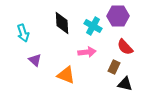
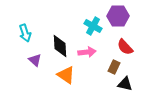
black diamond: moved 2 px left, 23 px down
cyan arrow: moved 2 px right
orange triangle: rotated 12 degrees clockwise
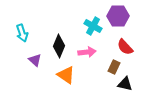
cyan arrow: moved 3 px left
black diamond: moved 1 px left; rotated 25 degrees clockwise
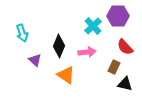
cyan cross: rotated 18 degrees clockwise
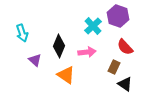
purple hexagon: rotated 20 degrees clockwise
black triangle: rotated 21 degrees clockwise
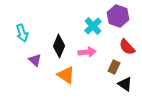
red semicircle: moved 2 px right
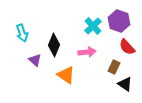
purple hexagon: moved 1 px right, 5 px down
black diamond: moved 5 px left, 1 px up
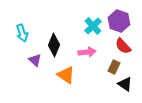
red semicircle: moved 4 px left, 1 px up
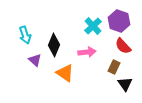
cyan arrow: moved 3 px right, 2 px down
orange triangle: moved 1 px left, 2 px up
black triangle: rotated 21 degrees clockwise
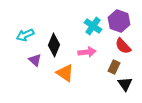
cyan cross: rotated 12 degrees counterclockwise
cyan arrow: rotated 84 degrees clockwise
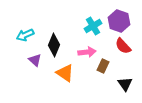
cyan cross: rotated 24 degrees clockwise
brown rectangle: moved 11 px left, 1 px up
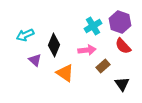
purple hexagon: moved 1 px right, 1 px down
pink arrow: moved 2 px up
brown rectangle: rotated 24 degrees clockwise
black triangle: moved 3 px left
